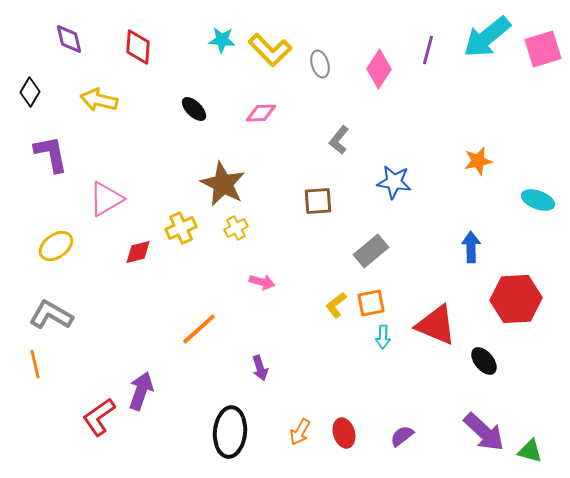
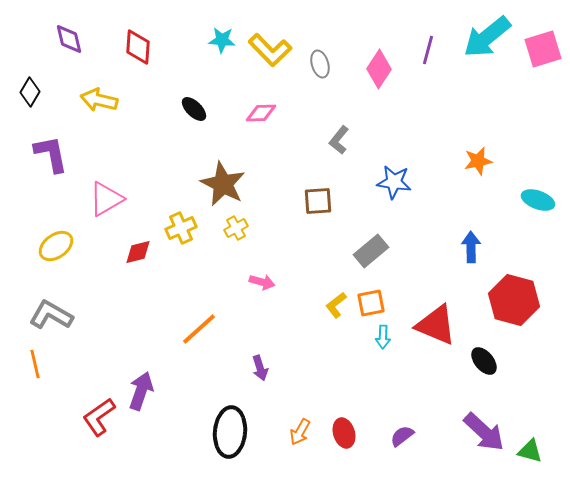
red hexagon at (516, 299): moved 2 px left, 1 px down; rotated 18 degrees clockwise
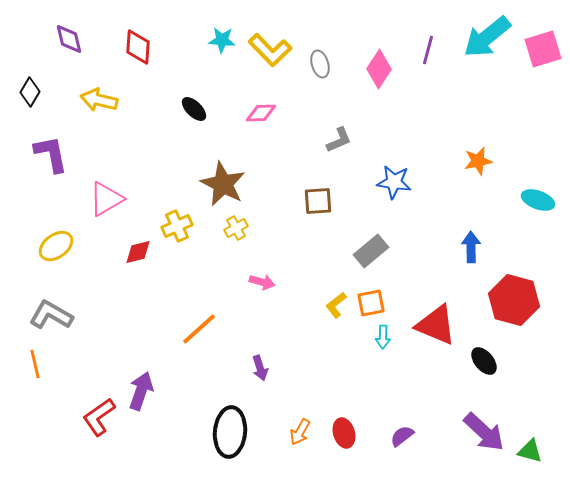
gray L-shape at (339, 140): rotated 152 degrees counterclockwise
yellow cross at (181, 228): moved 4 px left, 2 px up
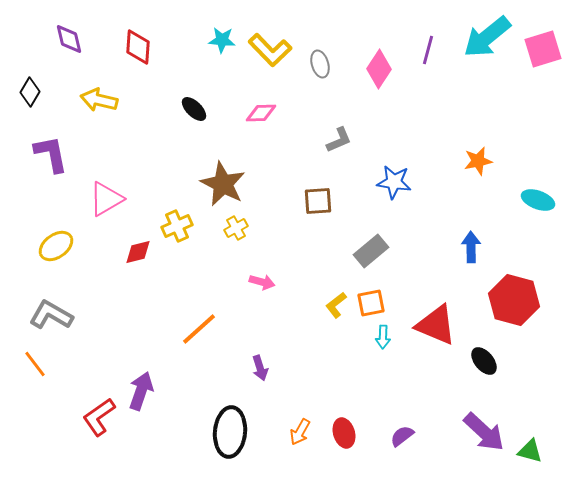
orange line at (35, 364): rotated 24 degrees counterclockwise
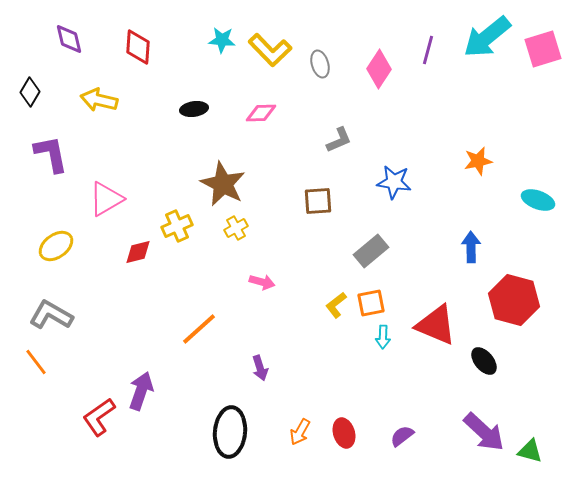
black ellipse at (194, 109): rotated 52 degrees counterclockwise
orange line at (35, 364): moved 1 px right, 2 px up
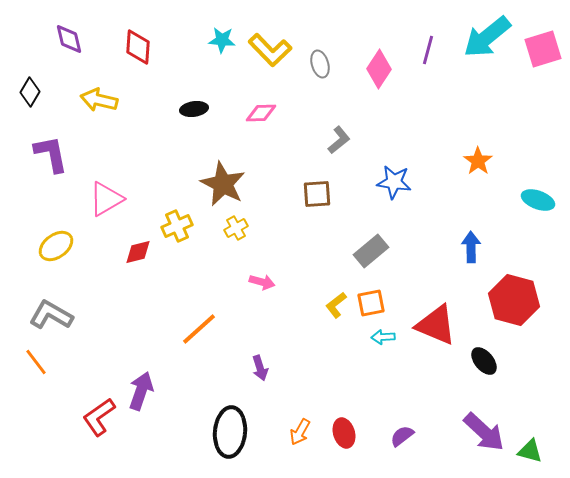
gray L-shape at (339, 140): rotated 16 degrees counterclockwise
orange star at (478, 161): rotated 24 degrees counterclockwise
brown square at (318, 201): moved 1 px left, 7 px up
cyan arrow at (383, 337): rotated 85 degrees clockwise
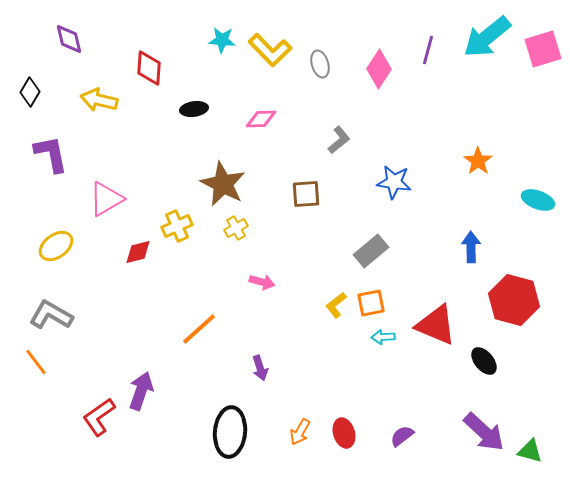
red diamond at (138, 47): moved 11 px right, 21 px down
pink diamond at (261, 113): moved 6 px down
brown square at (317, 194): moved 11 px left
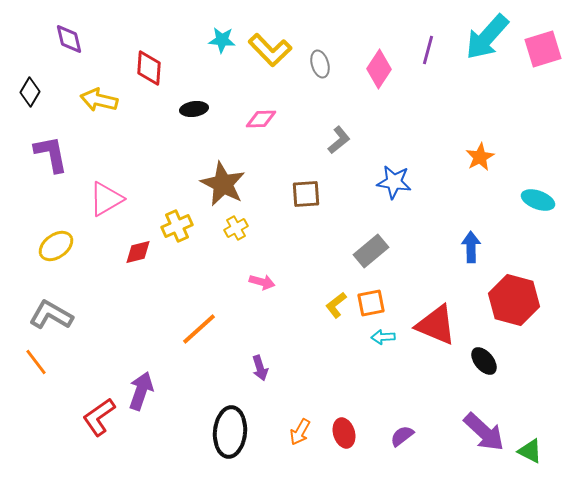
cyan arrow at (487, 37): rotated 9 degrees counterclockwise
orange star at (478, 161): moved 2 px right, 4 px up; rotated 8 degrees clockwise
green triangle at (530, 451): rotated 12 degrees clockwise
